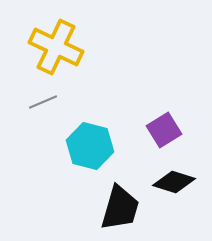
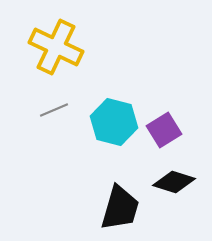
gray line: moved 11 px right, 8 px down
cyan hexagon: moved 24 px right, 24 px up
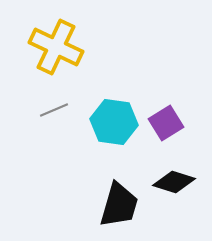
cyan hexagon: rotated 6 degrees counterclockwise
purple square: moved 2 px right, 7 px up
black trapezoid: moved 1 px left, 3 px up
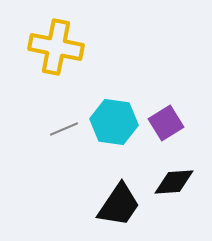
yellow cross: rotated 14 degrees counterclockwise
gray line: moved 10 px right, 19 px down
black diamond: rotated 21 degrees counterclockwise
black trapezoid: rotated 18 degrees clockwise
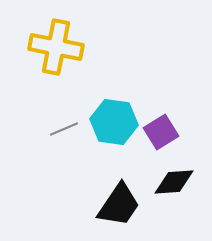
purple square: moved 5 px left, 9 px down
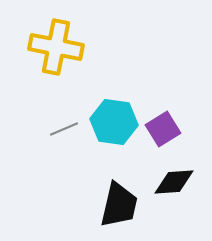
purple square: moved 2 px right, 3 px up
black trapezoid: rotated 21 degrees counterclockwise
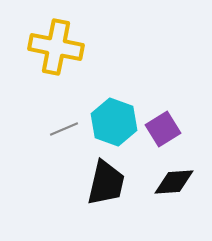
cyan hexagon: rotated 12 degrees clockwise
black trapezoid: moved 13 px left, 22 px up
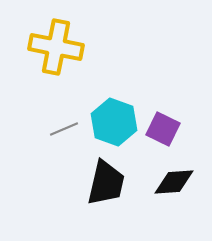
purple square: rotated 32 degrees counterclockwise
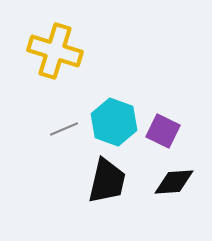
yellow cross: moved 1 px left, 4 px down; rotated 6 degrees clockwise
purple square: moved 2 px down
black trapezoid: moved 1 px right, 2 px up
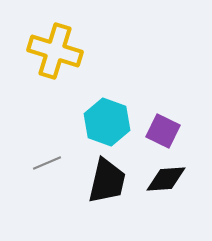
cyan hexagon: moved 7 px left
gray line: moved 17 px left, 34 px down
black diamond: moved 8 px left, 3 px up
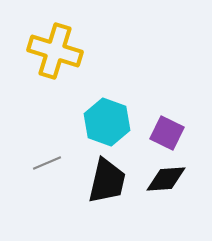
purple square: moved 4 px right, 2 px down
